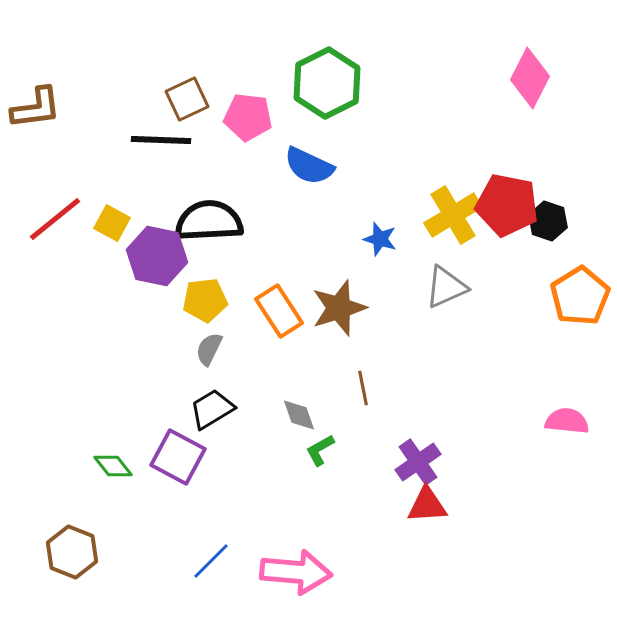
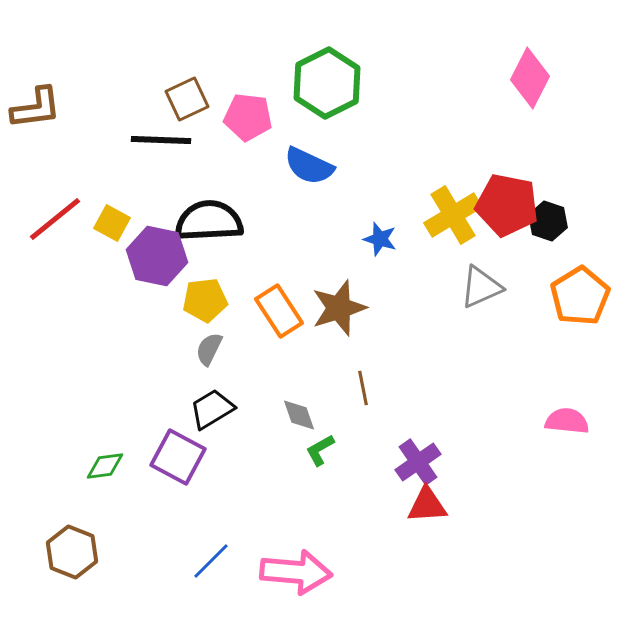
gray triangle: moved 35 px right
green diamond: moved 8 px left; rotated 60 degrees counterclockwise
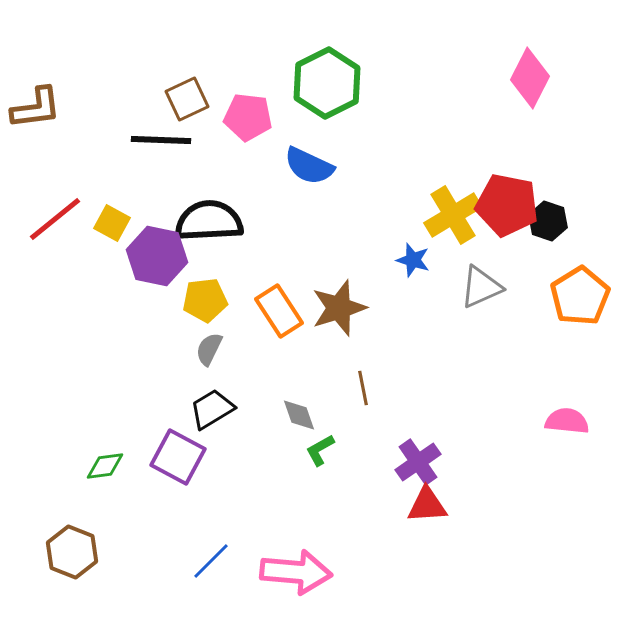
blue star: moved 33 px right, 21 px down
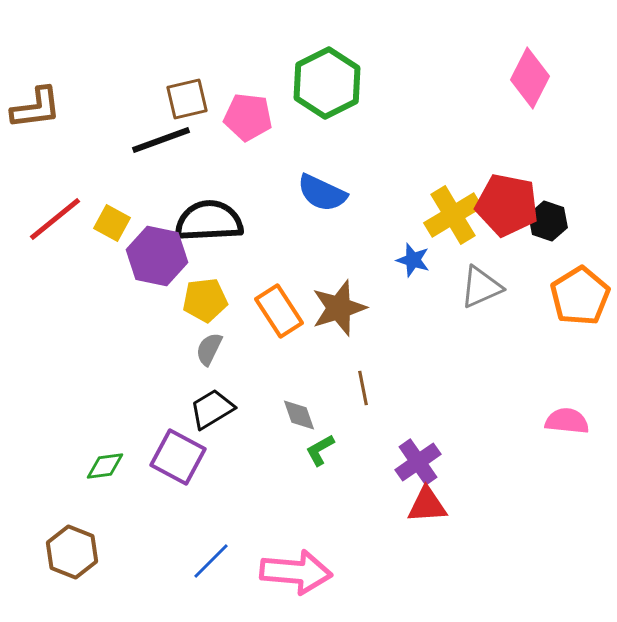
brown square: rotated 12 degrees clockwise
black line: rotated 22 degrees counterclockwise
blue semicircle: moved 13 px right, 27 px down
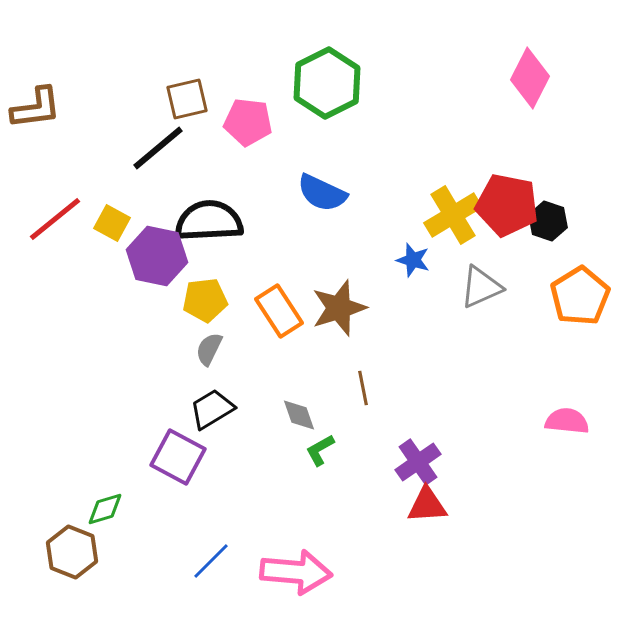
pink pentagon: moved 5 px down
black line: moved 3 px left, 8 px down; rotated 20 degrees counterclockwise
green diamond: moved 43 px down; rotated 9 degrees counterclockwise
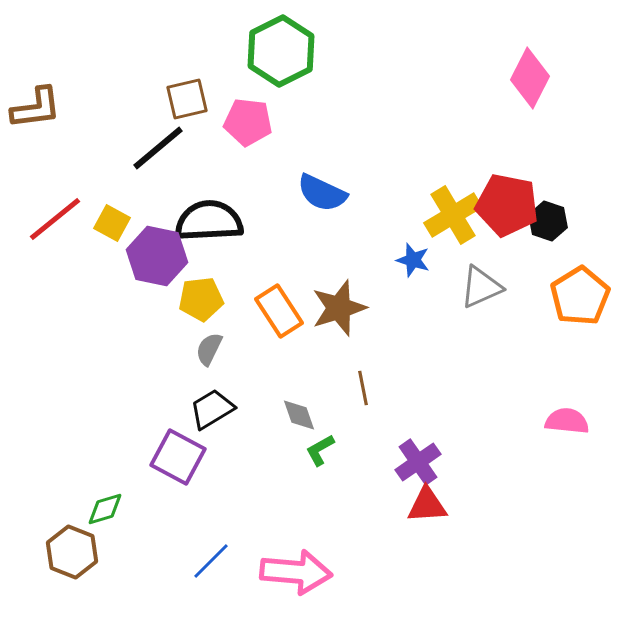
green hexagon: moved 46 px left, 32 px up
yellow pentagon: moved 4 px left, 1 px up
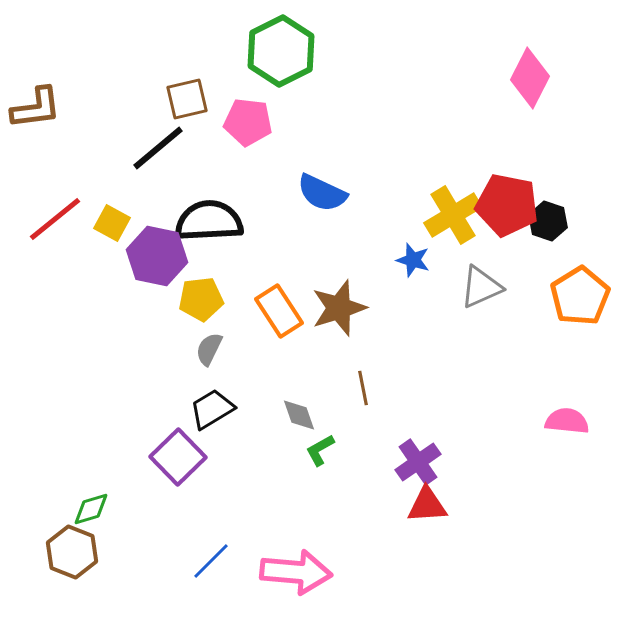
purple square: rotated 18 degrees clockwise
green diamond: moved 14 px left
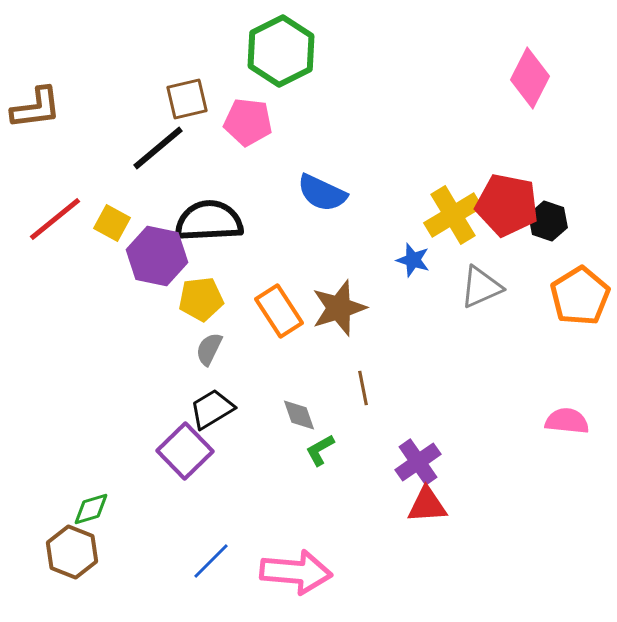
purple square: moved 7 px right, 6 px up
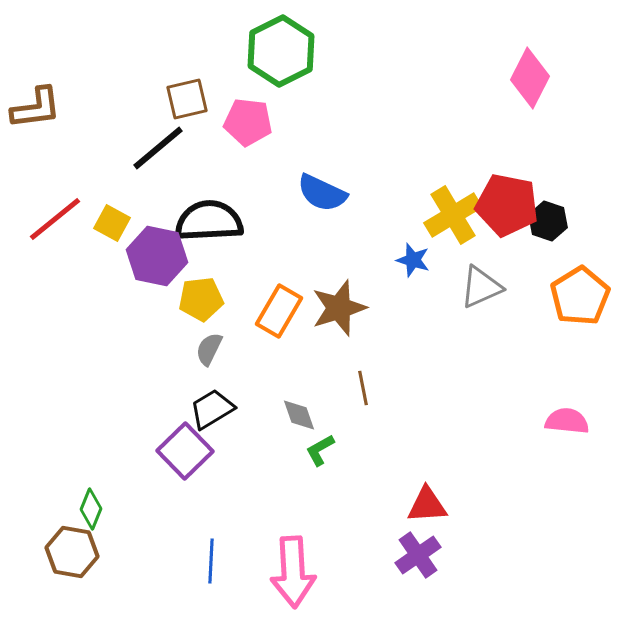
orange rectangle: rotated 63 degrees clockwise
purple cross: moved 93 px down
green diamond: rotated 51 degrees counterclockwise
brown hexagon: rotated 12 degrees counterclockwise
blue line: rotated 42 degrees counterclockwise
pink arrow: moved 3 px left; rotated 82 degrees clockwise
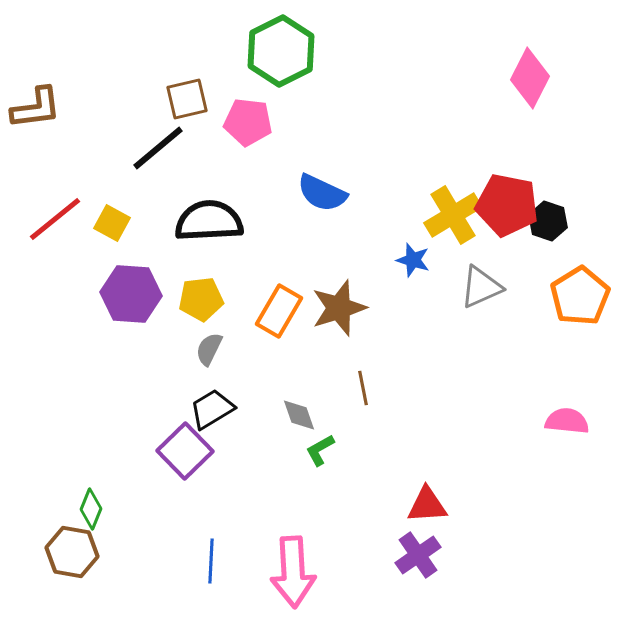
purple hexagon: moved 26 px left, 38 px down; rotated 8 degrees counterclockwise
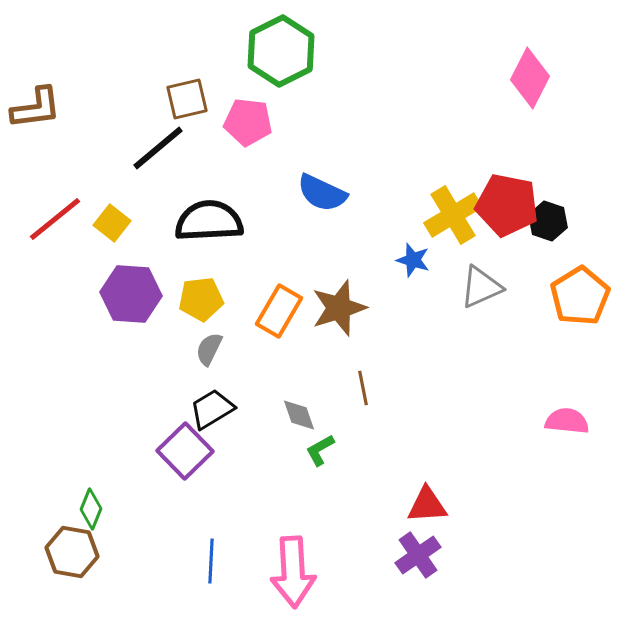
yellow square: rotated 9 degrees clockwise
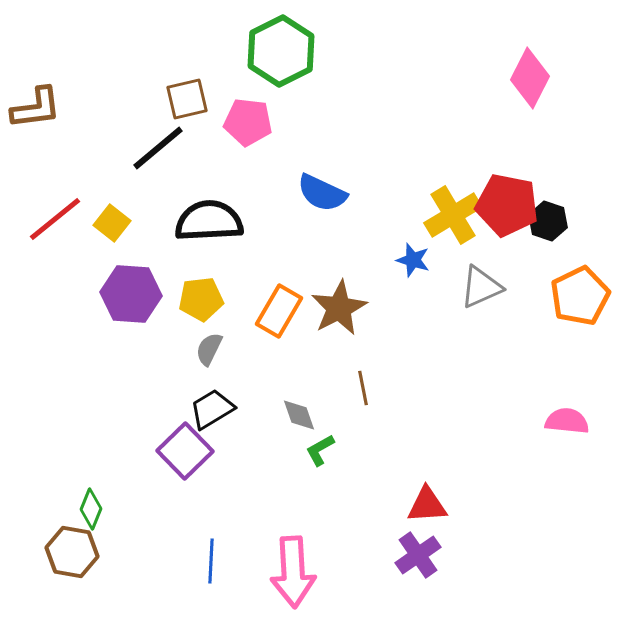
orange pentagon: rotated 6 degrees clockwise
brown star: rotated 10 degrees counterclockwise
